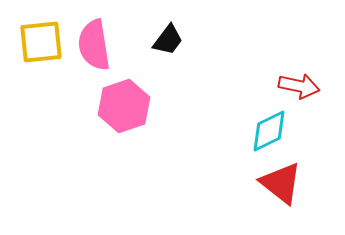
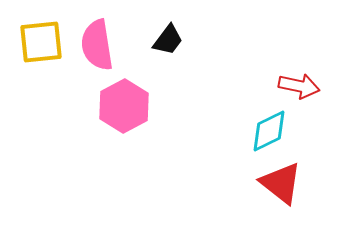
pink semicircle: moved 3 px right
pink hexagon: rotated 9 degrees counterclockwise
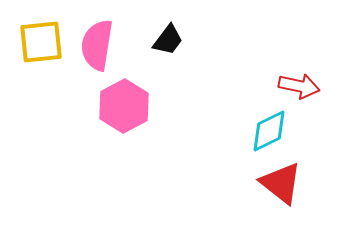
pink semicircle: rotated 18 degrees clockwise
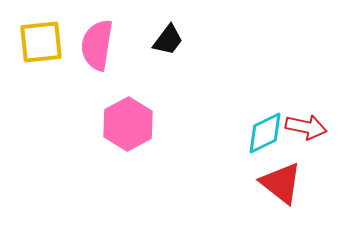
red arrow: moved 7 px right, 41 px down
pink hexagon: moved 4 px right, 18 px down
cyan diamond: moved 4 px left, 2 px down
